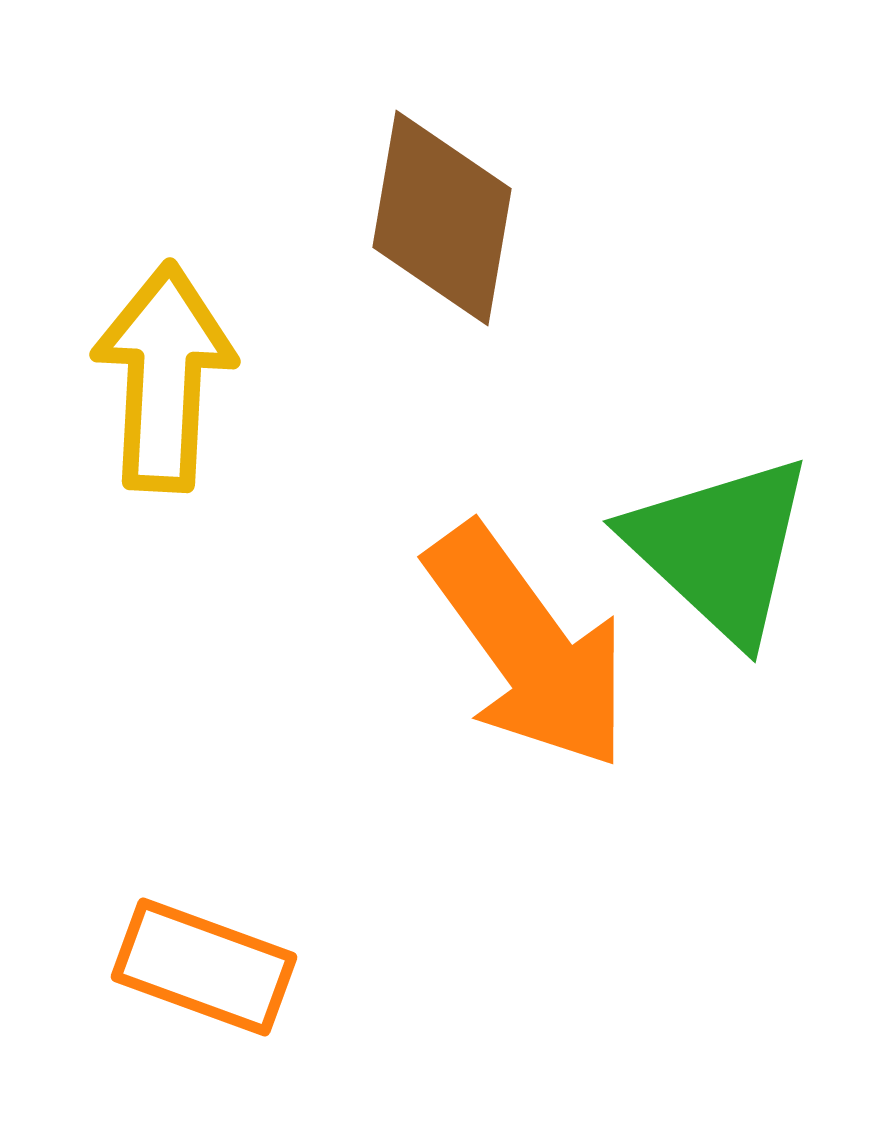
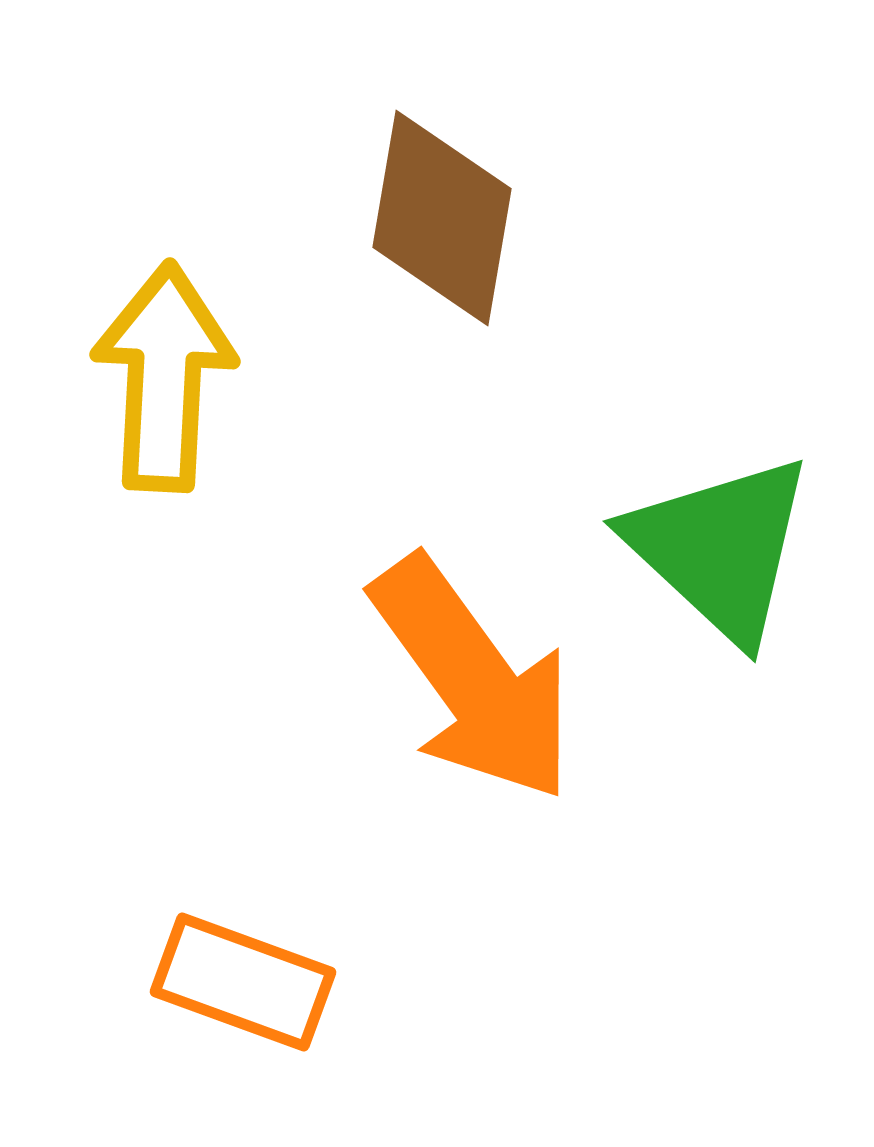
orange arrow: moved 55 px left, 32 px down
orange rectangle: moved 39 px right, 15 px down
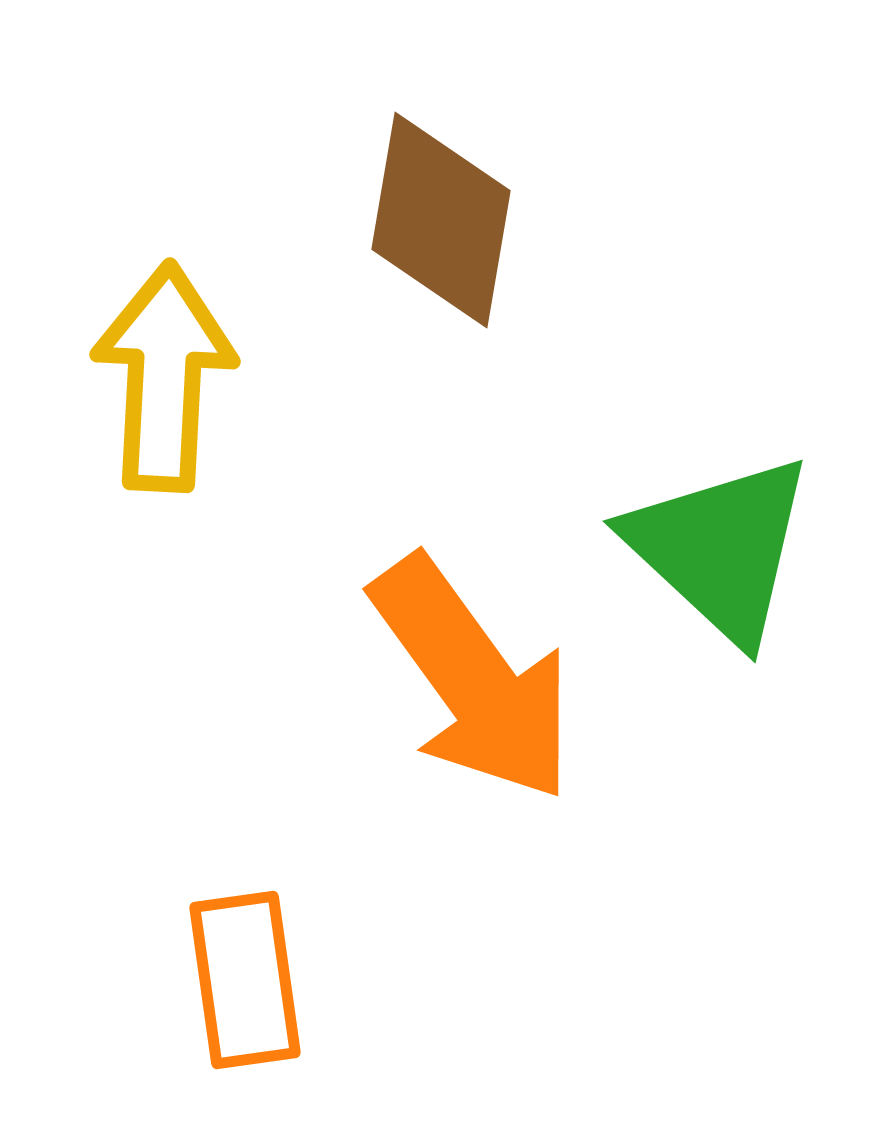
brown diamond: moved 1 px left, 2 px down
orange rectangle: moved 2 px right, 2 px up; rotated 62 degrees clockwise
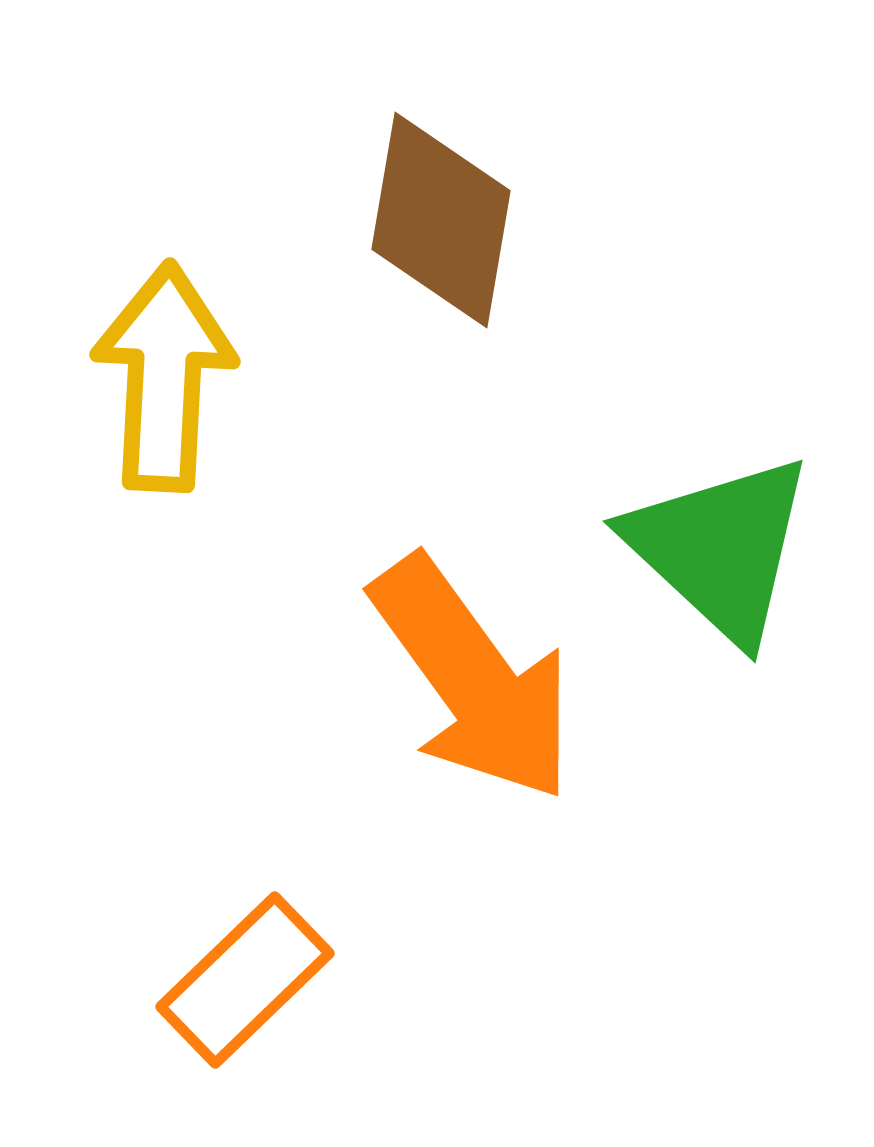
orange rectangle: rotated 54 degrees clockwise
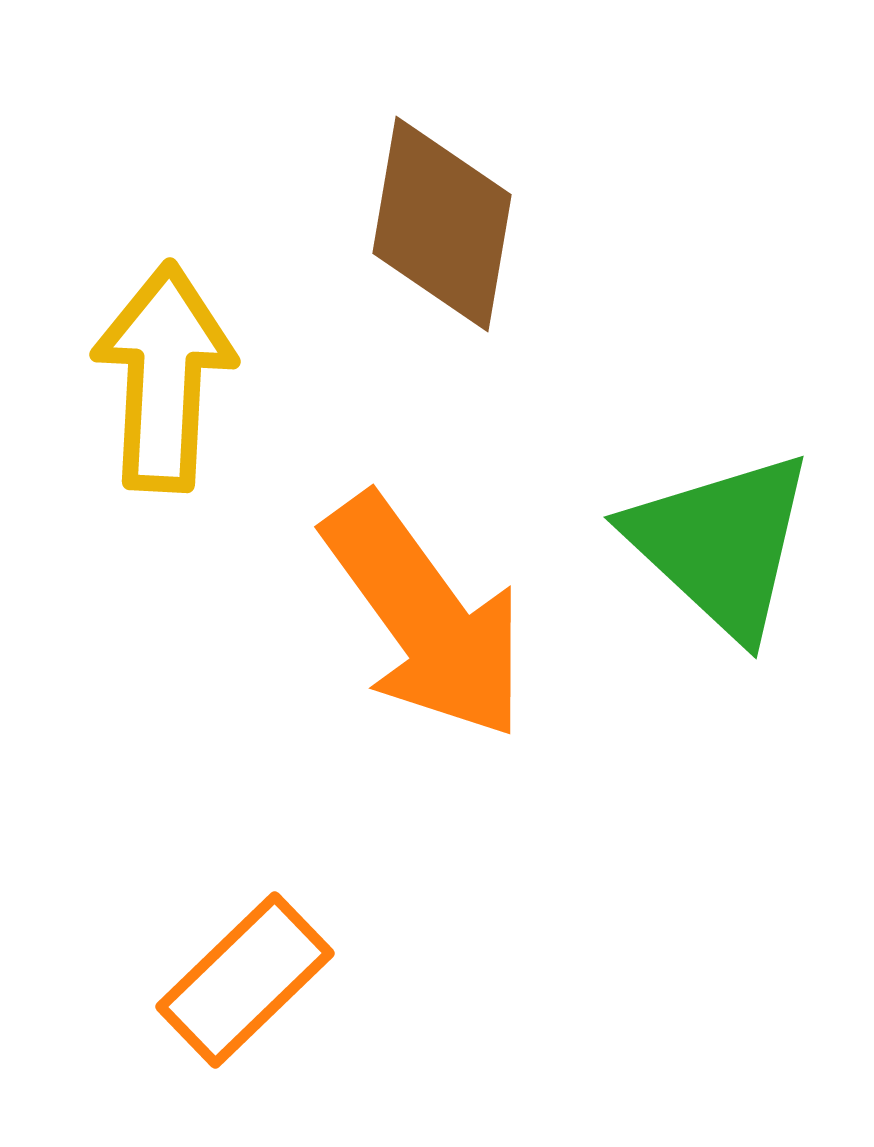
brown diamond: moved 1 px right, 4 px down
green triangle: moved 1 px right, 4 px up
orange arrow: moved 48 px left, 62 px up
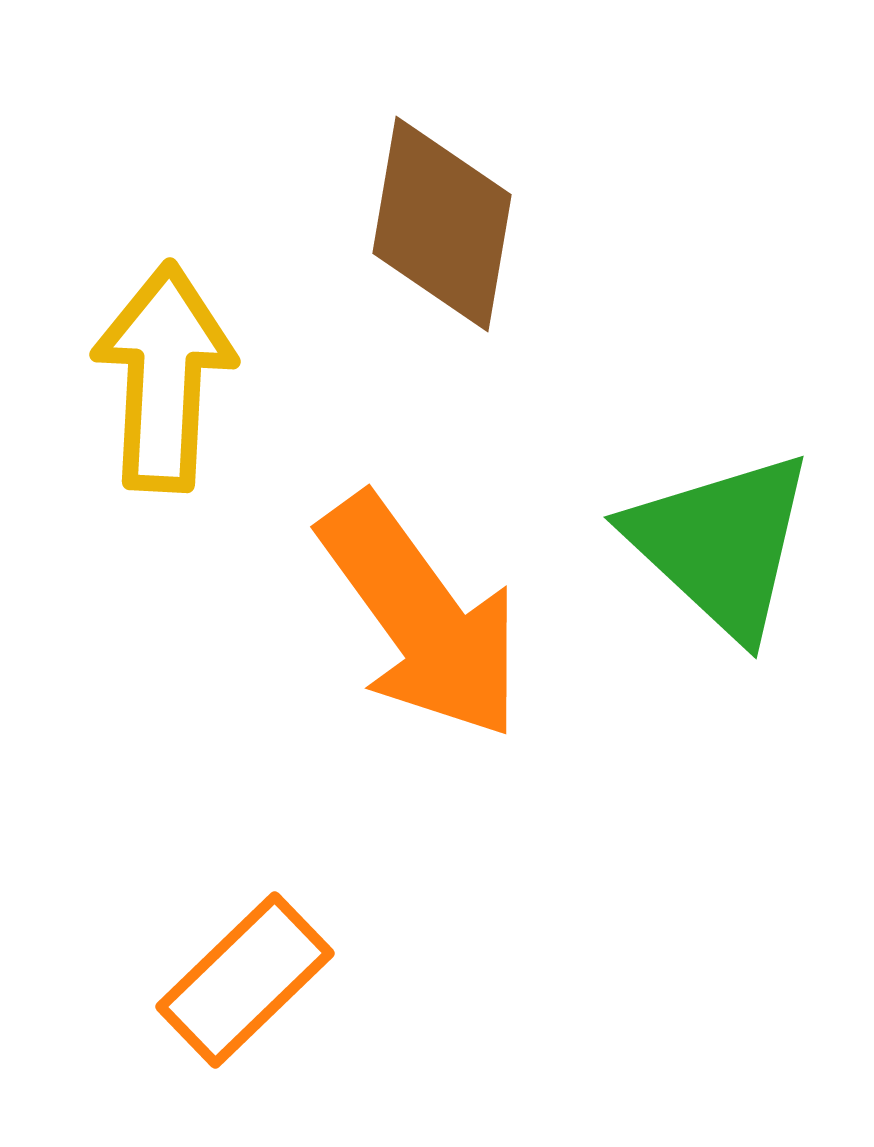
orange arrow: moved 4 px left
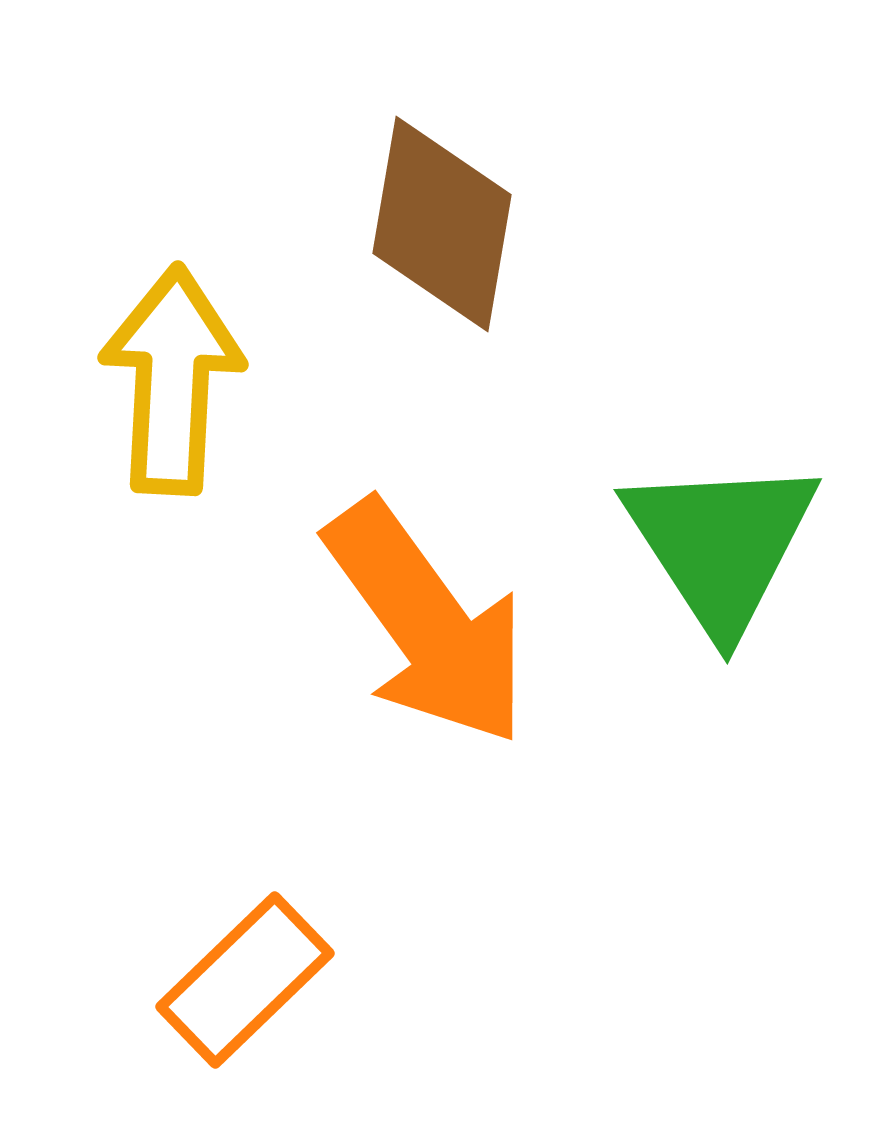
yellow arrow: moved 8 px right, 3 px down
green triangle: rotated 14 degrees clockwise
orange arrow: moved 6 px right, 6 px down
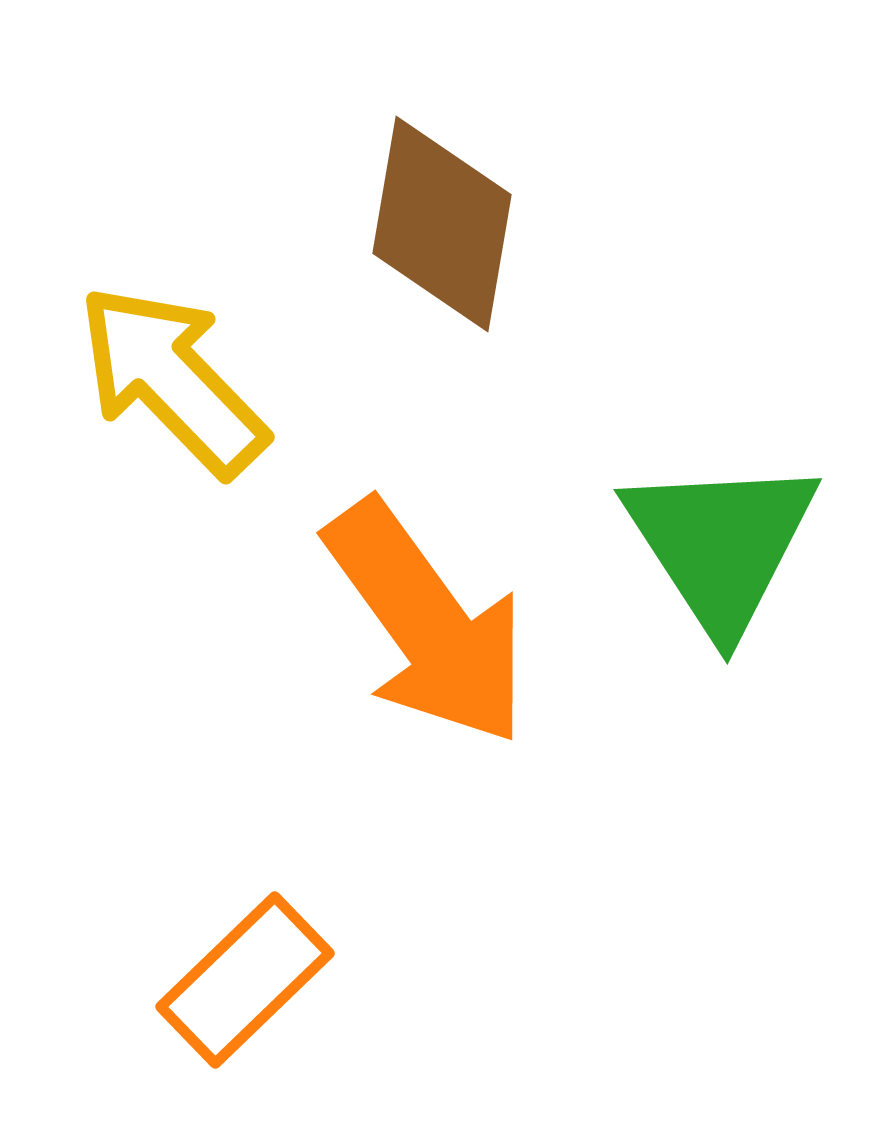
yellow arrow: rotated 47 degrees counterclockwise
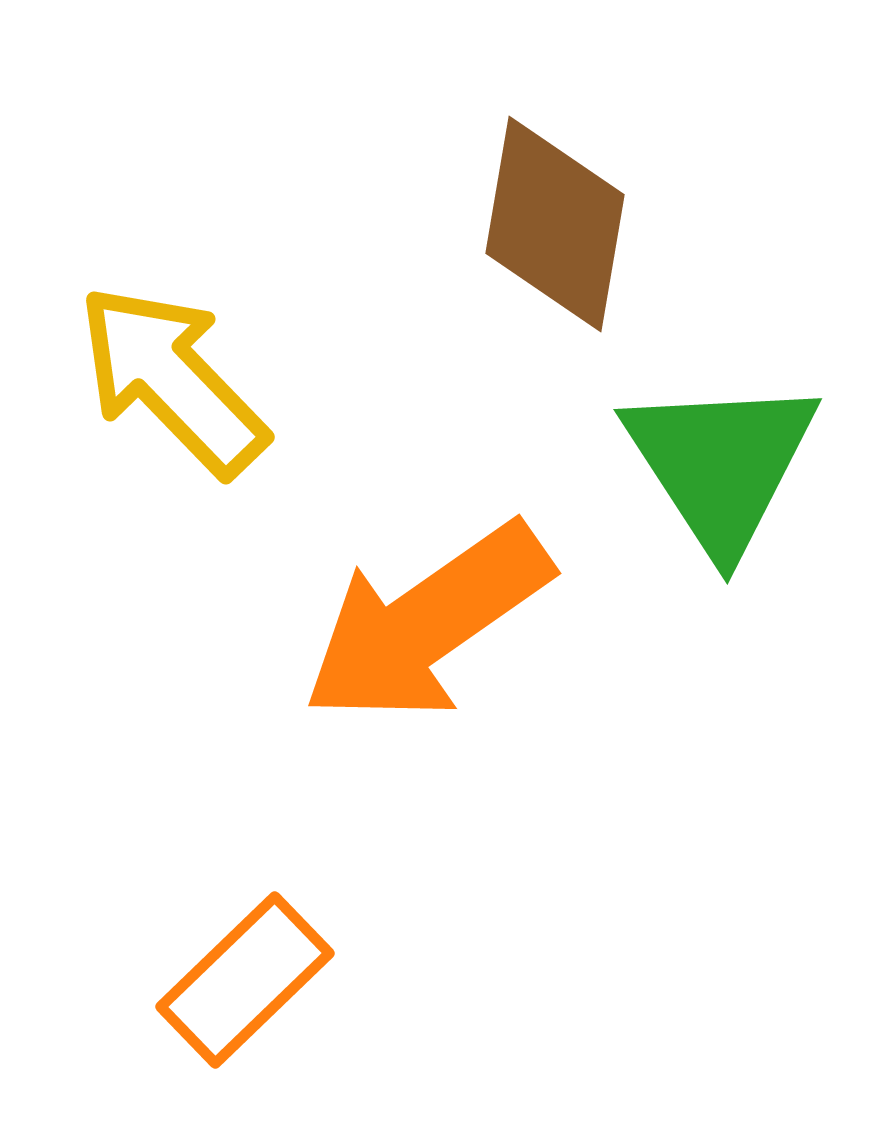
brown diamond: moved 113 px right
green triangle: moved 80 px up
orange arrow: rotated 91 degrees clockwise
